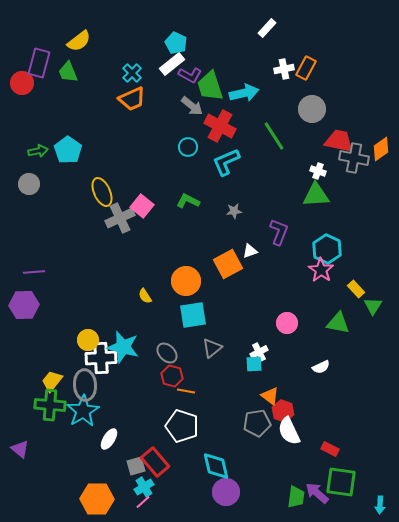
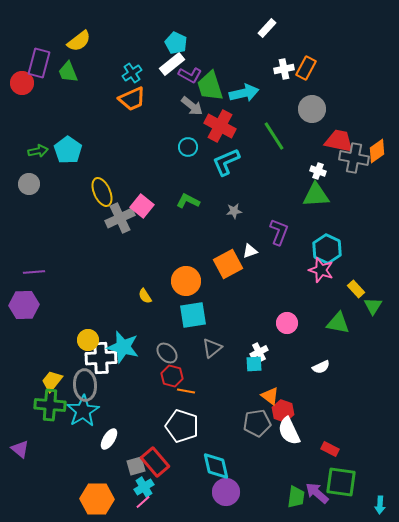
cyan cross at (132, 73): rotated 12 degrees clockwise
orange diamond at (381, 149): moved 4 px left, 2 px down
pink star at (321, 270): rotated 15 degrees counterclockwise
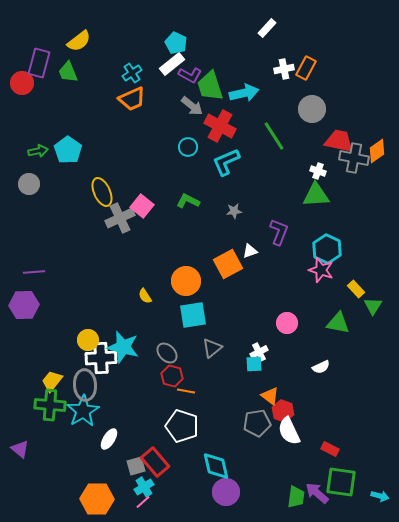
cyan arrow at (380, 505): moved 9 px up; rotated 78 degrees counterclockwise
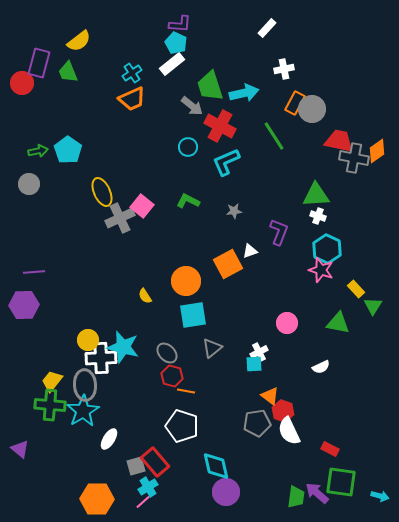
orange rectangle at (306, 68): moved 11 px left, 35 px down
purple L-shape at (190, 75): moved 10 px left, 51 px up; rotated 25 degrees counterclockwise
white cross at (318, 171): moved 45 px down
cyan cross at (144, 487): moved 4 px right
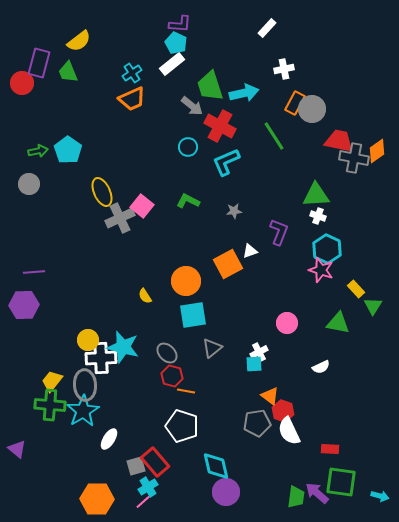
purple triangle at (20, 449): moved 3 px left
red rectangle at (330, 449): rotated 24 degrees counterclockwise
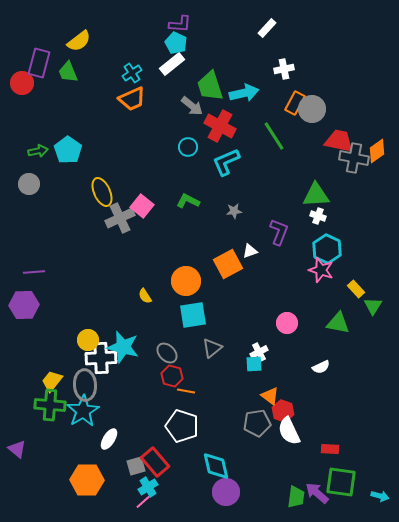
orange hexagon at (97, 499): moved 10 px left, 19 px up
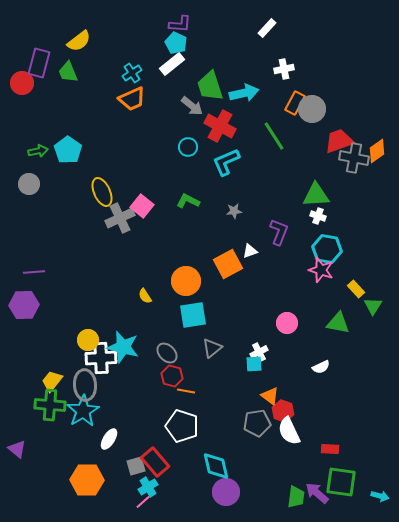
red trapezoid at (339, 141): rotated 32 degrees counterclockwise
cyan hexagon at (327, 249): rotated 16 degrees counterclockwise
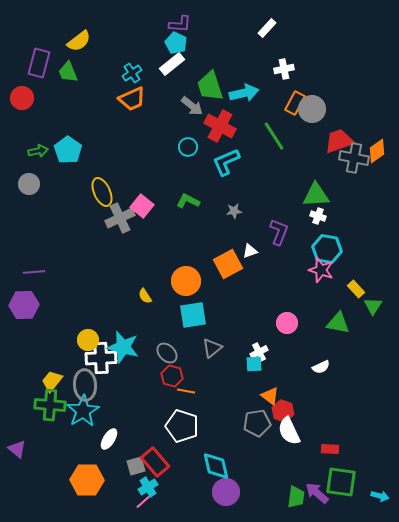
red circle at (22, 83): moved 15 px down
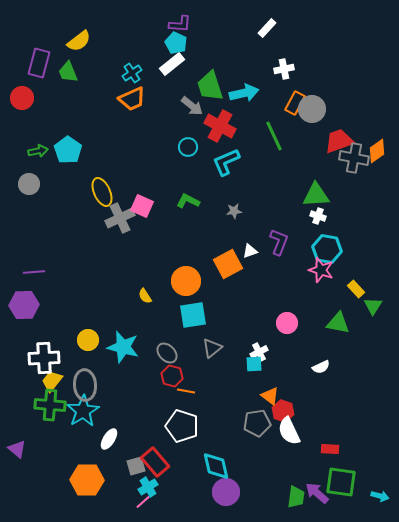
green line at (274, 136): rotated 8 degrees clockwise
pink square at (142, 206): rotated 15 degrees counterclockwise
purple L-shape at (279, 232): moved 10 px down
white cross at (101, 358): moved 57 px left
